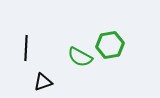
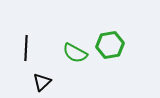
green semicircle: moved 5 px left, 4 px up
black triangle: moved 1 px left; rotated 24 degrees counterclockwise
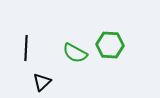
green hexagon: rotated 12 degrees clockwise
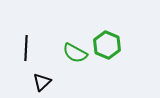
green hexagon: moved 3 px left; rotated 20 degrees clockwise
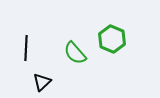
green hexagon: moved 5 px right, 6 px up
green semicircle: rotated 20 degrees clockwise
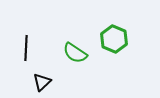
green hexagon: moved 2 px right
green semicircle: rotated 15 degrees counterclockwise
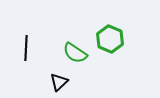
green hexagon: moved 4 px left
black triangle: moved 17 px right
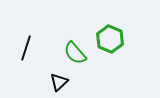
black line: rotated 15 degrees clockwise
green semicircle: rotated 15 degrees clockwise
